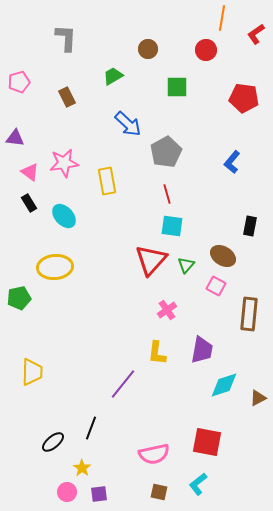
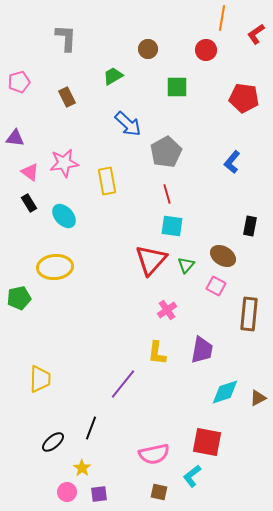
yellow trapezoid at (32, 372): moved 8 px right, 7 px down
cyan diamond at (224, 385): moved 1 px right, 7 px down
cyan L-shape at (198, 484): moved 6 px left, 8 px up
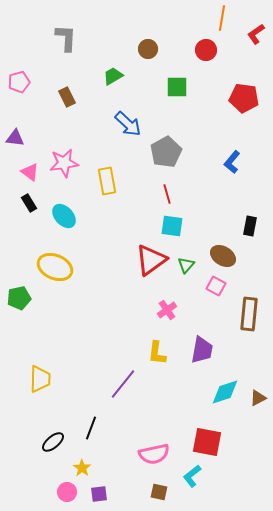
red triangle at (151, 260): rotated 12 degrees clockwise
yellow ellipse at (55, 267): rotated 28 degrees clockwise
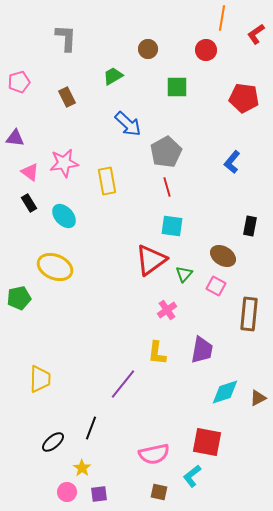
red line at (167, 194): moved 7 px up
green triangle at (186, 265): moved 2 px left, 9 px down
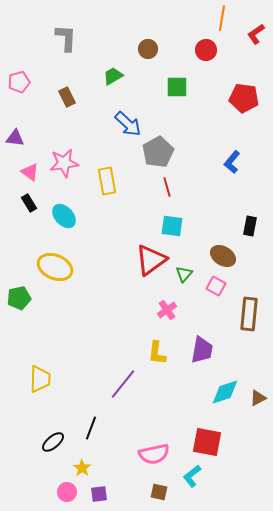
gray pentagon at (166, 152): moved 8 px left
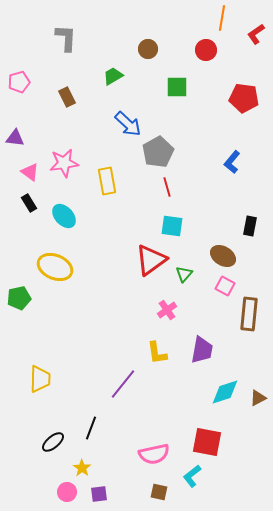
pink square at (216, 286): moved 9 px right
yellow L-shape at (157, 353): rotated 15 degrees counterclockwise
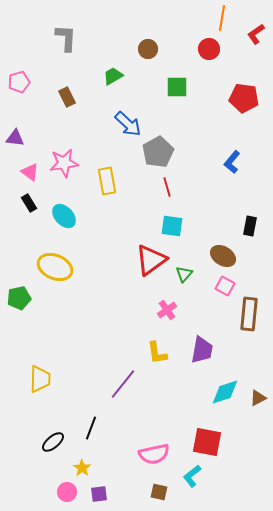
red circle at (206, 50): moved 3 px right, 1 px up
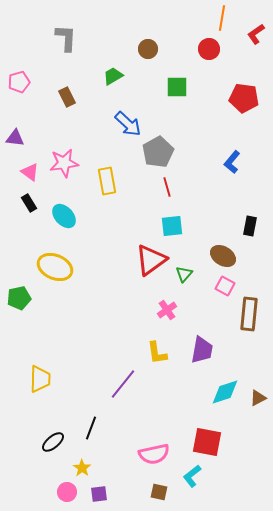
cyan square at (172, 226): rotated 15 degrees counterclockwise
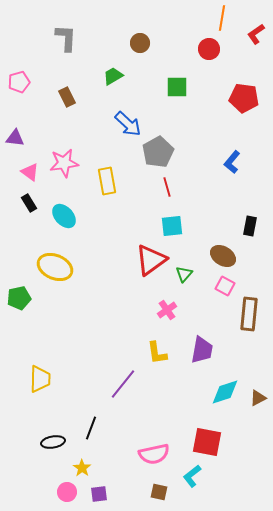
brown circle at (148, 49): moved 8 px left, 6 px up
black ellipse at (53, 442): rotated 30 degrees clockwise
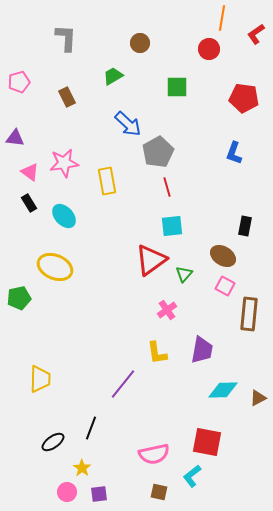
blue L-shape at (232, 162): moved 2 px right, 9 px up; rotated 20 degrees counterclockwise
black rectangle at (250, 226): moved 5 px left
cyan diamond at (225, 392): moved 2 px left, 2 px up; rotated 16 degrees clockwise
black ellipse at (53, 442): rotated 25 degrees counterclockwise
